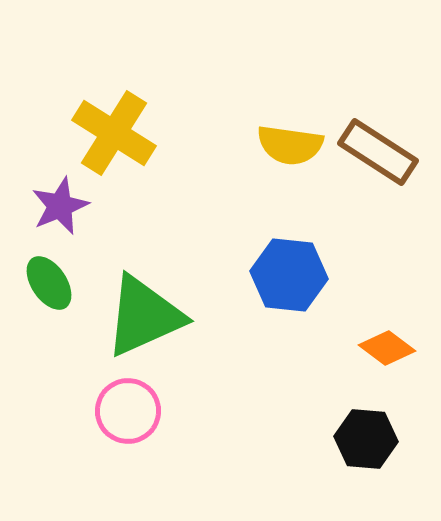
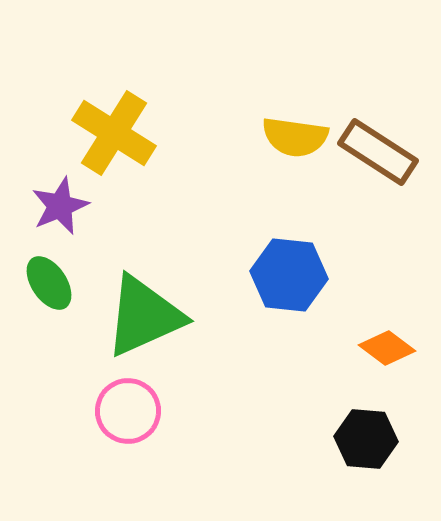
yellow semicircle: moved 5 px right, 8 px up
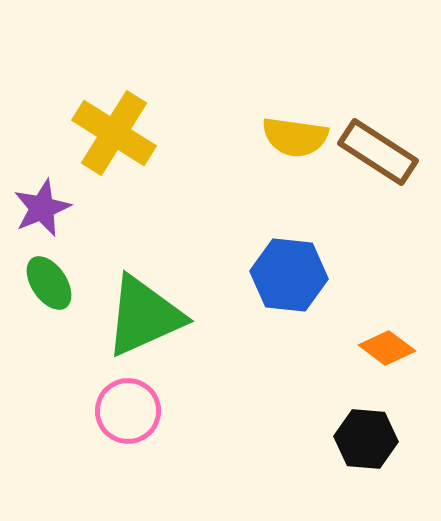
purple star: moved 18 px left, 2 px down
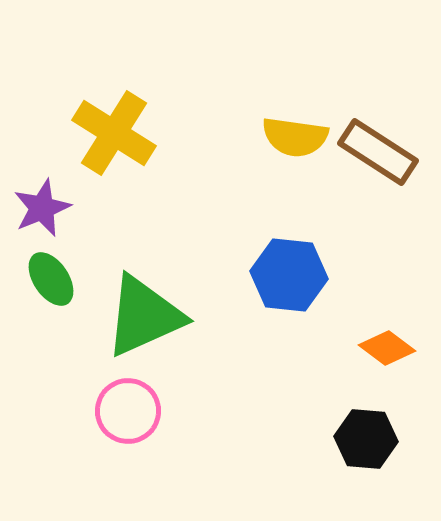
green ellipse: moved 2 px right, 4 px up
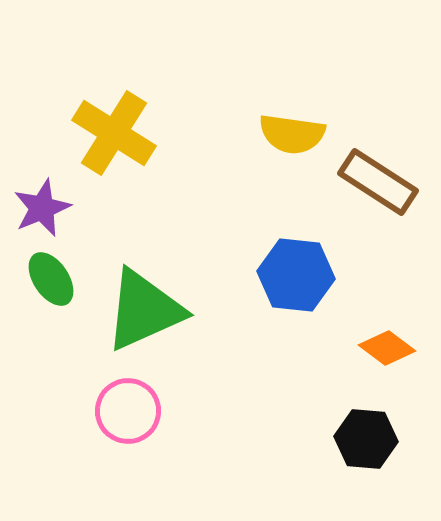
yellow semicircle: moved 3 px left, 3 px up
brown rectangle: moved 30 px down
blue hexagon: moved 7 px right
green triangle: moved 6 px up
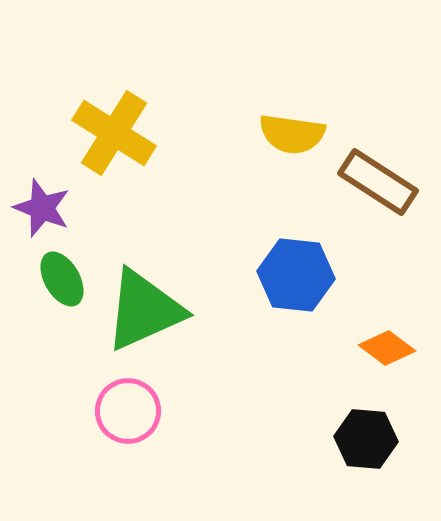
purple star: rotated 28 degrees counterclockwise
green ellipse: moved 11 px right; rotated 4 degrees clockwise
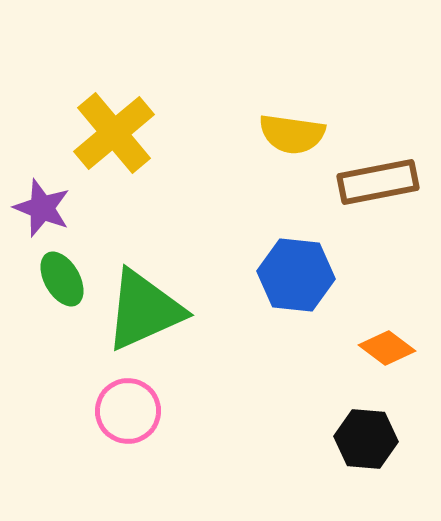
yellow cross: rotated 18 degrees clockwise
brown rectangle: rotated 44 degrees counterclockwise
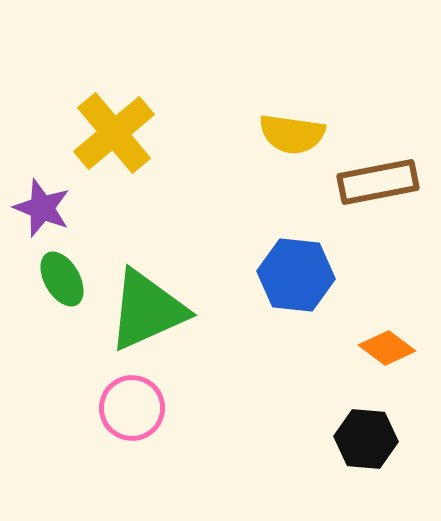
green triangle: moved 3 px right
pink circle: moved 4 px right, 3 px up
